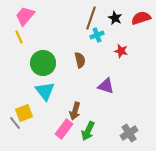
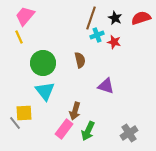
red star: moved 7 px left, 9 px up
yellow square: rotated 18 degrees clockwise
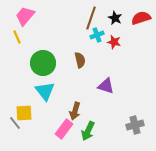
yellow line: moved 2 px left
gray cross: moved 6 px right, 8 px up; rotated 18 degrees clockwise
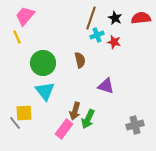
red semicircle: rotated 12 degrees clockwise
green arrow: moved 12 px up
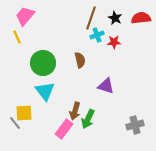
red star: rotated 16 degrees counterclockwise
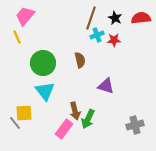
red star: moved 2 px up
brown arrow: rotated 30 degrees counterclockwise
